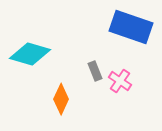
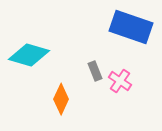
cyan diamond: moved 1 px left, 1 px down
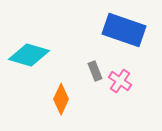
blue rectangle: moved 7 px left, 3 px down
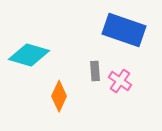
gray rectangle: rotated 18 degrees clockwise
orange diamond: moved 2 px left, 3 px up
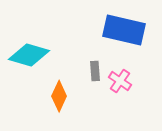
blue rectangle: rotated 6 degrees counterclockwise
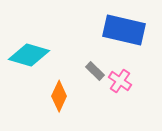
gray rectangle: rotated 42 degrees counterclockwise
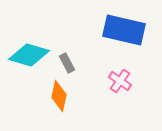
gray rectangle: moved 28 px left, 8 px up; rotated 18 degrees clockwise
orange diamond: rotated 12 degrees counterclockwise
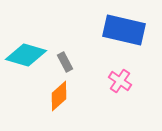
cyan diamond: moved 3 px left
gray rectangle: moved 2 px left, 1 px up
orange diamond: rotated 36 degrees clockwise
